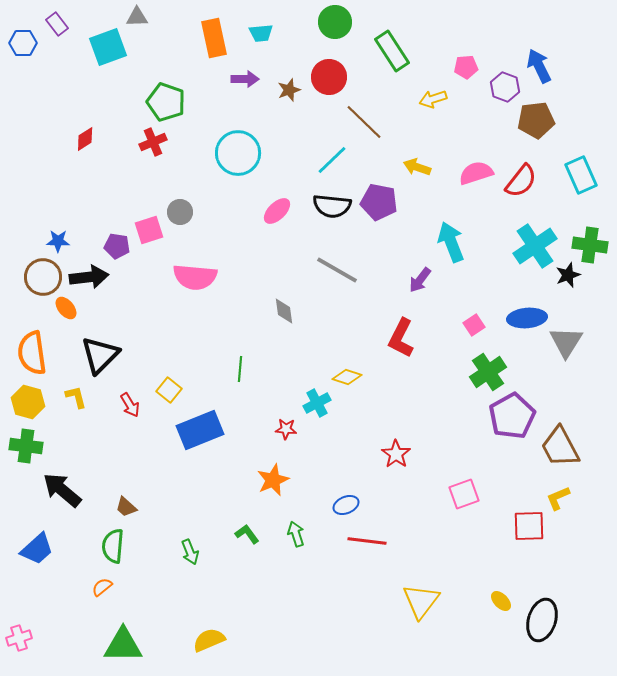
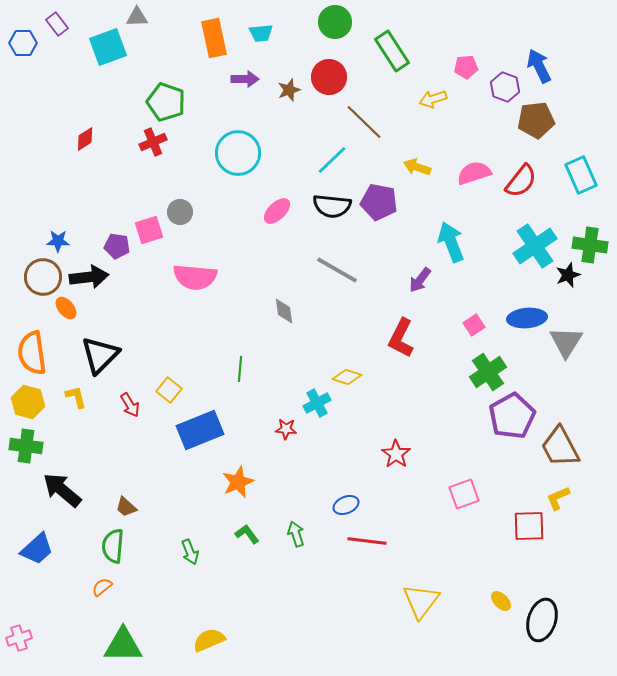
pink semicircle at (476, 173): moved 2 px left
orange star at (273, 480): moved 35 px left, 2 px down
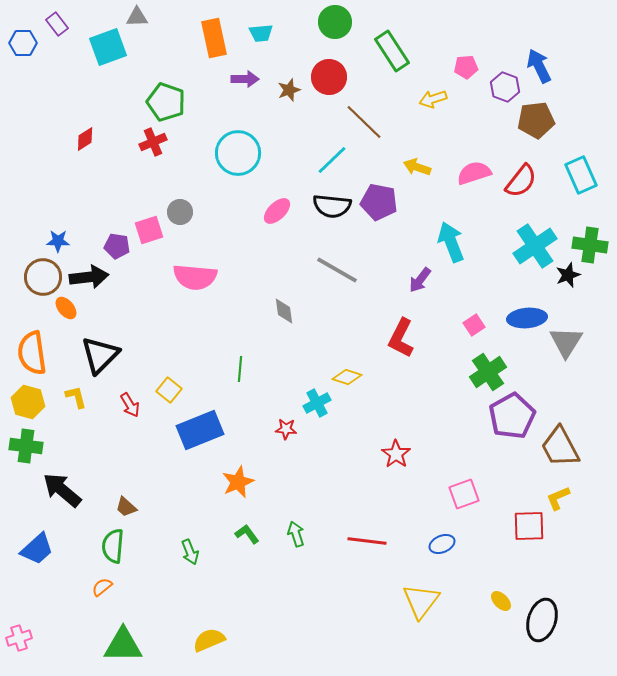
blue ellipse at (346, 505): moved 96 px right, 39 px down
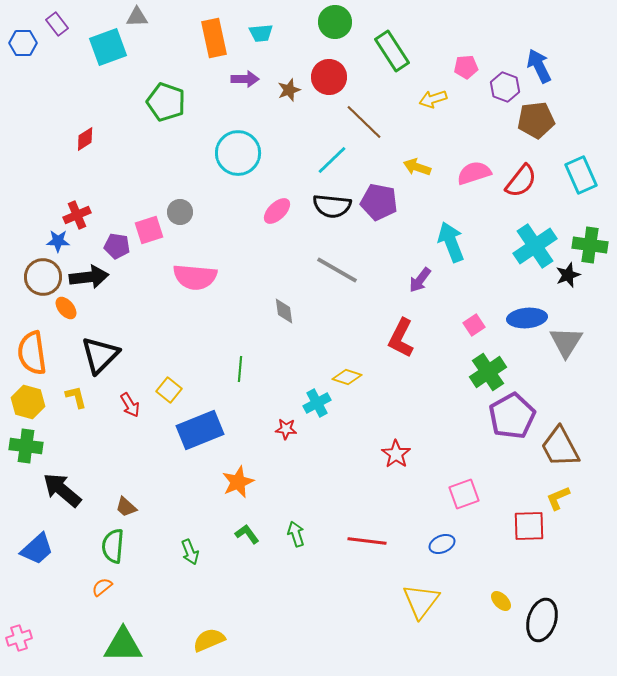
red cross at (153, 142): moved 76 px left, 73 px down
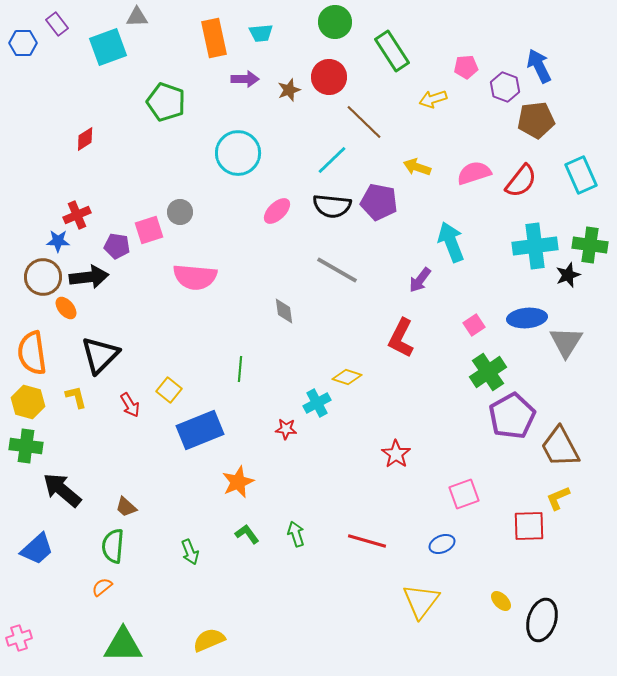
cyan cross at (535, 246): rotated 27 degrees clockwise
red line at (367, 541): rotated 9 degrees clockwise
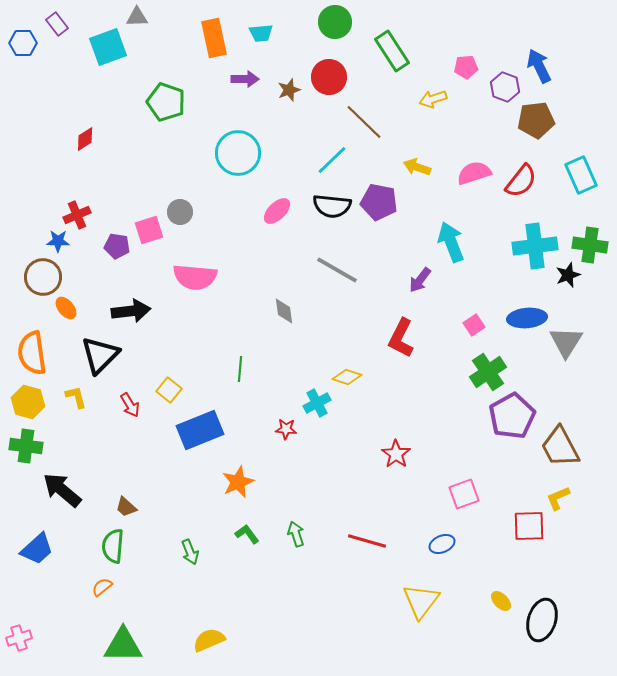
black arrow at (89, 277): moved 42 px right, 34 px down
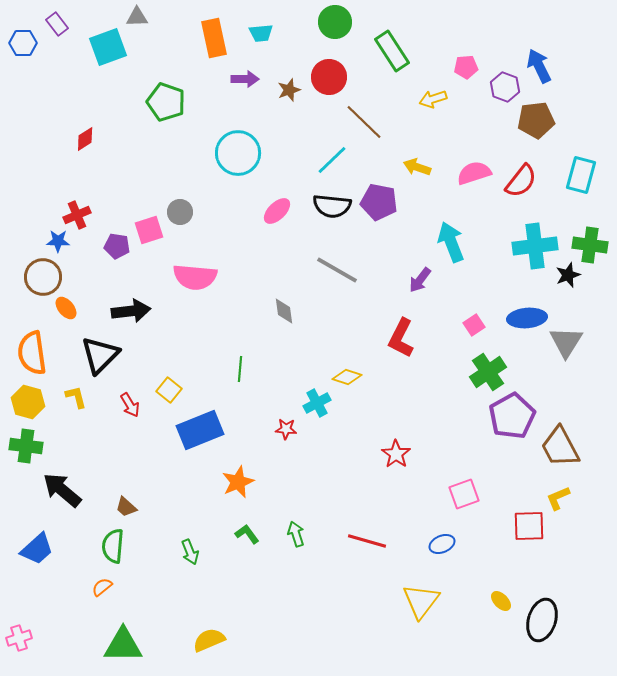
cyan rectangle at (581, 175): rotated 39 degrees clockwise
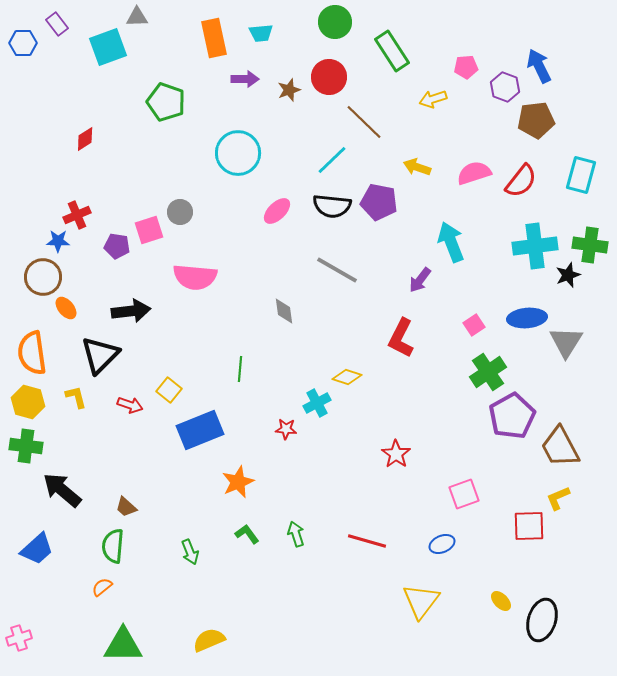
red arrow at (130, 405): rotated 40 degrees counterclockwise
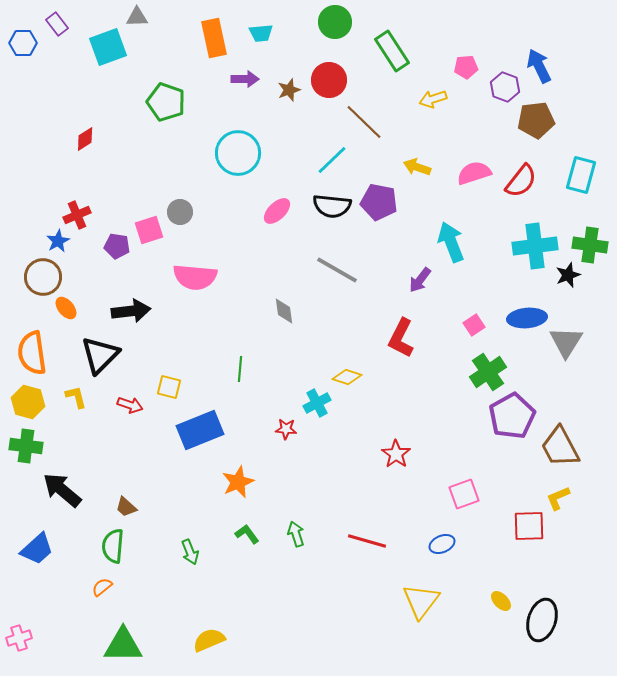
red circle at (329, 77): moved 3 px down
blue star at (58, 241): rotated 30 degrees counterclockwise
yellow square at (169, 390): moved 3 px up; rotated 25 degrees counterclockwise
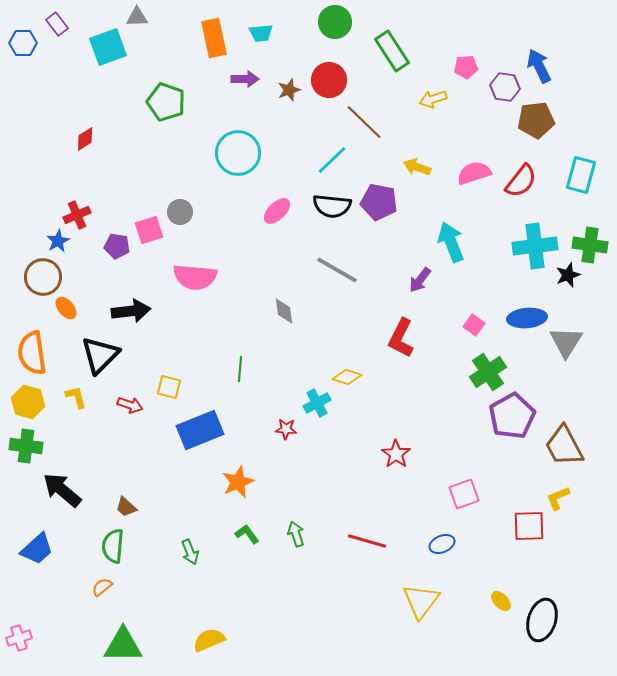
purple hexagon at (505, 87): rotated 12 degrees counterclockwise
pink square at (474, 325): rotated 20 degrees counterclockwise
brown trapezoid at (560, 447): moved 4 px right, 1 px up
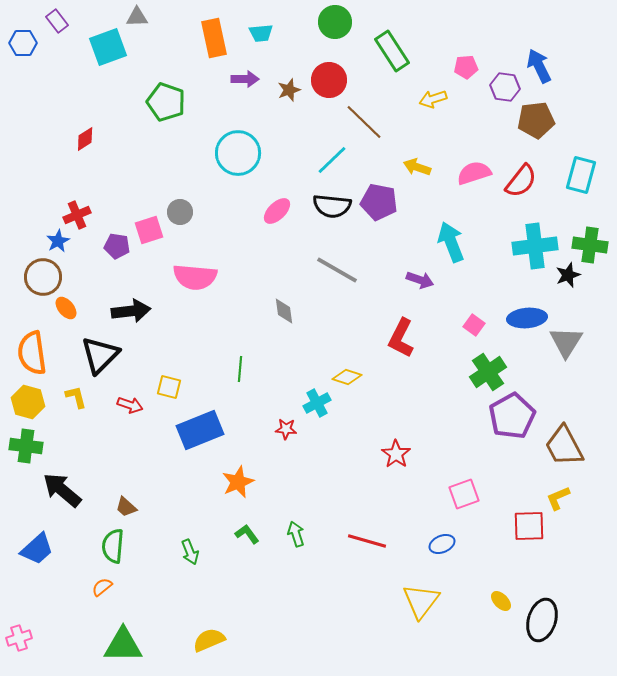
purple rectangle at (57, 24): moved 3 px up
purple arrow at (420, 280): rotated 108 degrees counterclockwise
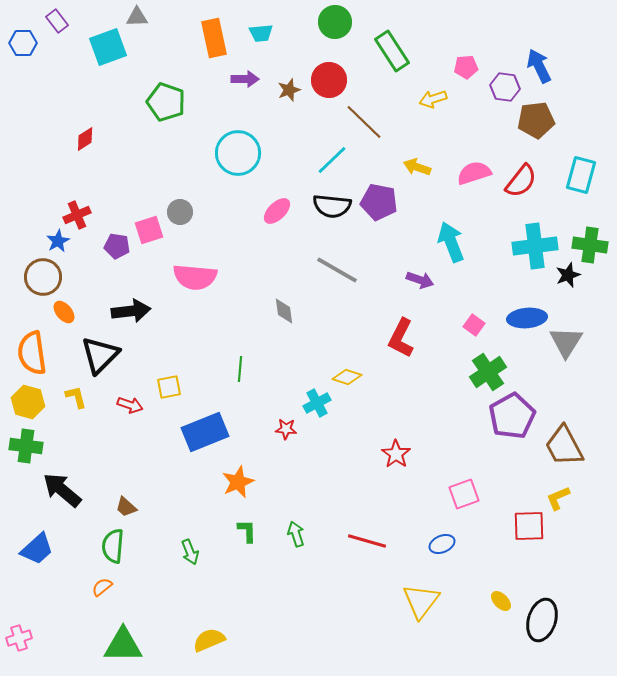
orange ellipse at (66, 308): moved 2 px left, 4 px down
yellow square at (169, 387): rotated 25 degrees counterclockwise
blue rectangle at (200, 430): moved 5 px right, 2 px down
green L-shape at (247, 534): moved 3 px up; rotated 35 degrees clockwise
